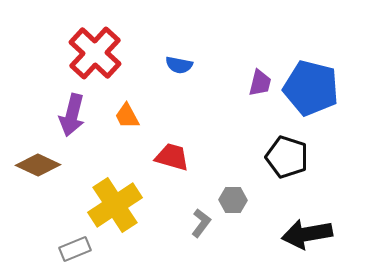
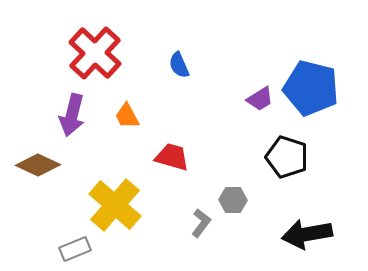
blue semicircle: rotated 56 degrees clockwise
purple trapezoid: moved 16 px down; rotated 44 degrees clockwise
yellow cross: rotated 16 degrees counterclockwise
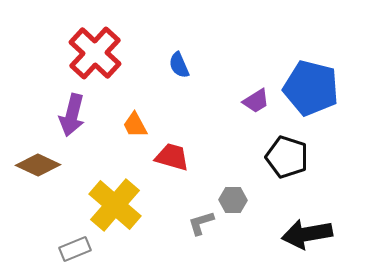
purple trapezoid: moved 4 px left, 2 px down
orange trapezoid: moved 8 px right, 9 px down
gray L-shape: rotated 144 degrees counterclockwise
